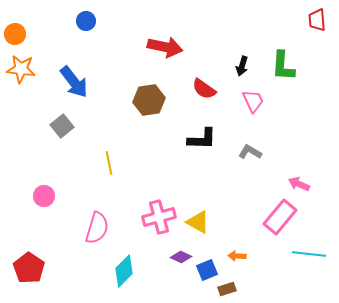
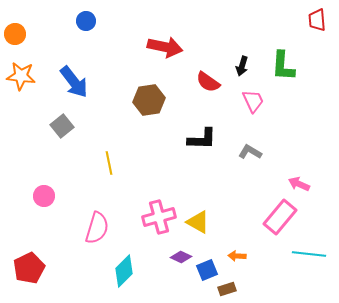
orange star: moved 7 px down
red semicircle: moved 4 px right, 7 px up
red pentagon: rotated 12 degrees clockwise
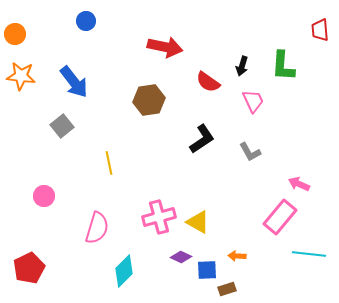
red trapezoid: moved 3 px right, 10 px down
black L-shape: rotated 36 degrees counterclockwise
gray L-shape: rotated 150 degrees counterclockwise
blue square: rotated 20 degrees clockwise
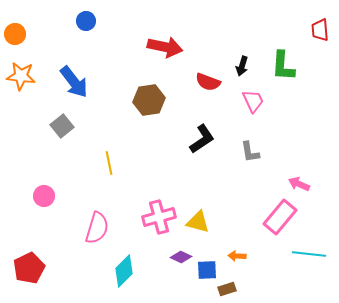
red semicircle: rotated 15 degrees counterclockwise
gray L-shape: rotated 20 degrees clockwise
yellow triangle: rotated 15 degrees counterclockwise
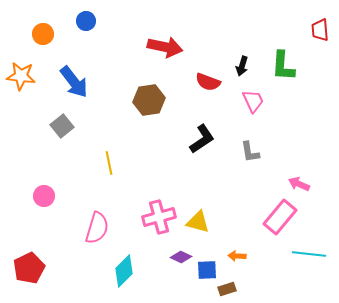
orange circle: moved 28 px right
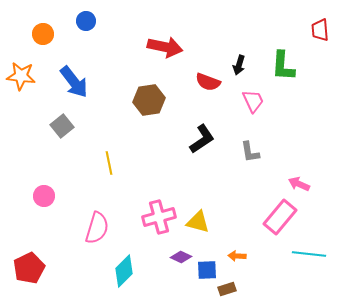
black arrow: moved 3 px left, 1 px up
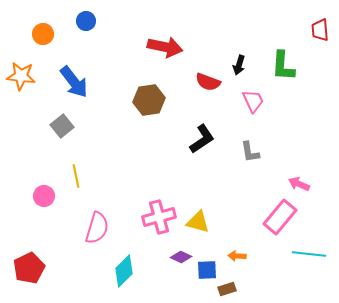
yellow line: moved 33 px left, 13 px down
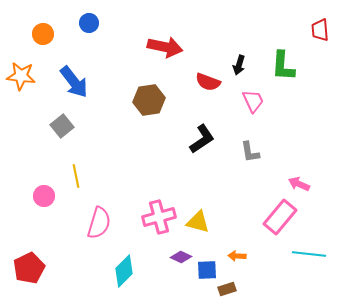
blue circle: moved 3 px right, 2 px down
pink semicircle: moved 2 px right, 5 px up
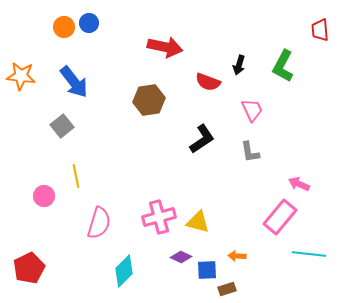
orange circle: moved 21 px right, 7 px up
green L-shape: rotated 24 degrees clockwise
pink trapezoid: moved 1 px left, 9 px down
